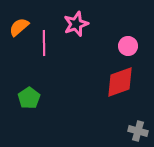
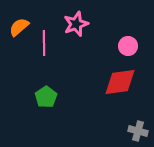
red diamond: rotated 12 degrees clockwise
green pentagon: moved 17 px right, 1 px up
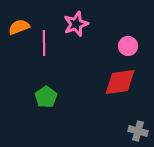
orange semicircle: rotated 20 degrees clockwise
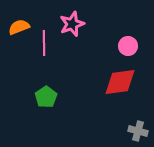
pink star: moved 4 px left
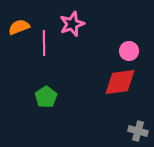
pink circle: moved 1 px right, 5 px down
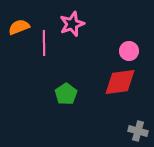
green pentagon: moved 20 px right, 3 px up
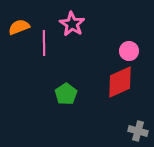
pink star: rotated 20 degrees counterclockwise
red diamond: rotated 16 degrees counterclockwise
